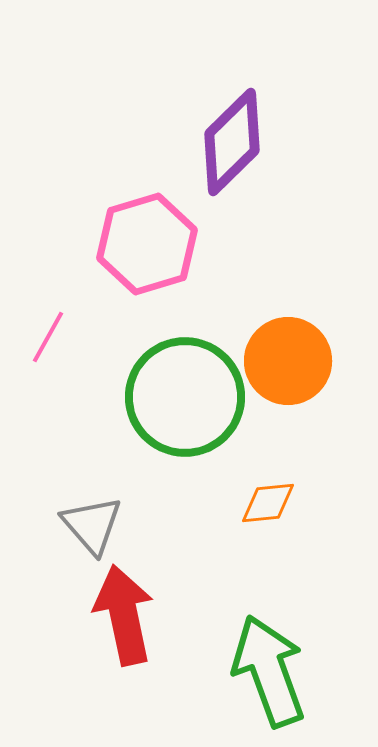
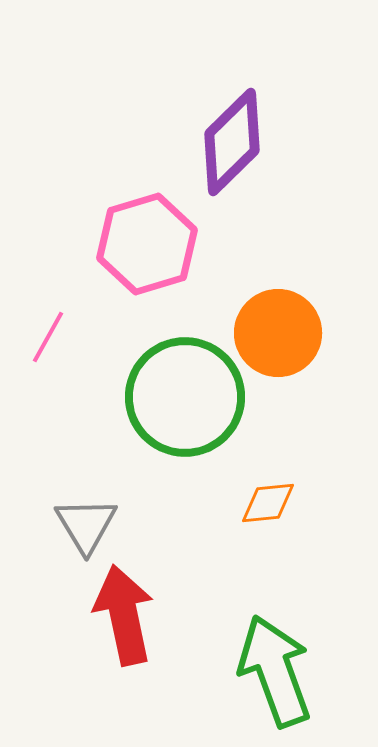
orange circle: moved 10 px left, 28 px up
gray triangle: moved 6 px left; rotated 10 degrees clockwise
green arrow: moved 6 px right
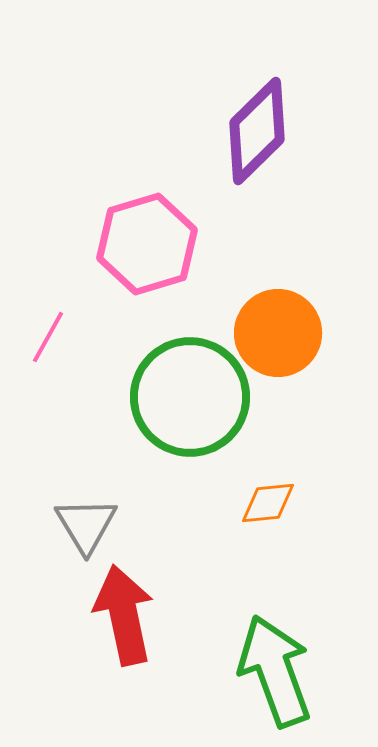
purple diamond: moved 25 px right, 11 px up
green circle: moved 5 px right
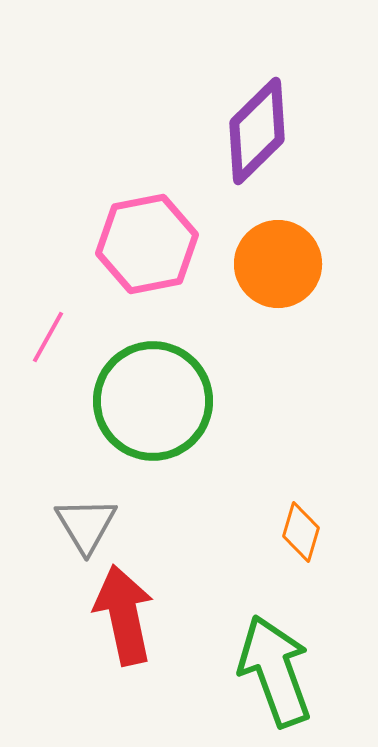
pink hexagon: rotated 6 degrees clockwise
orange circle: moved 69 px up
green circle: moved 37 px left, 4 px down
orange diamond: moved 33 px right, 29 px down; rotated 68 degrees counterclockwise
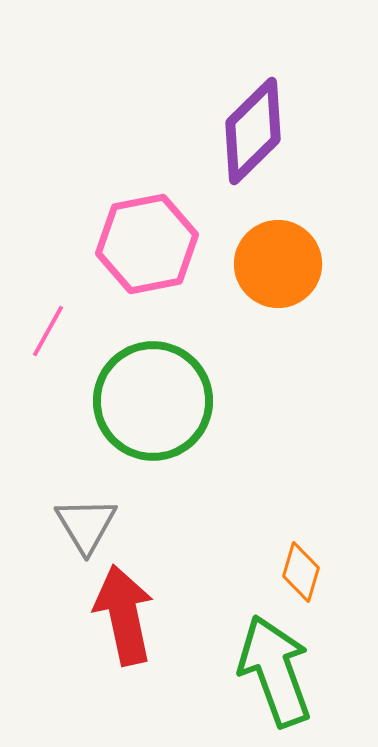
purple diamond: moved 4 px left
pink line: moved 6 px up
orange diamond: moved 40 px down
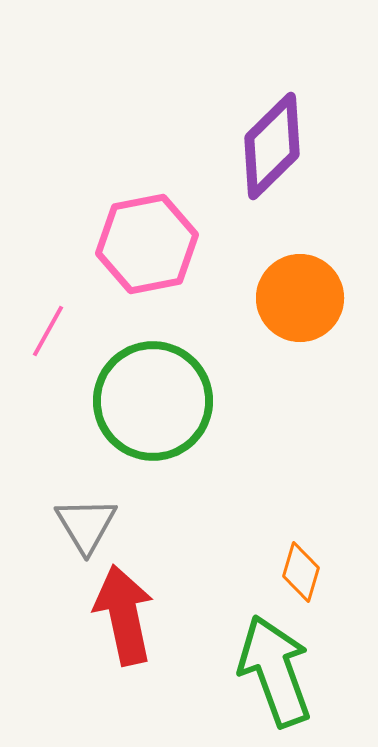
purple diamond: moved 19 px right, 15 px down
orange circle: moved 22 px right, 34 px down
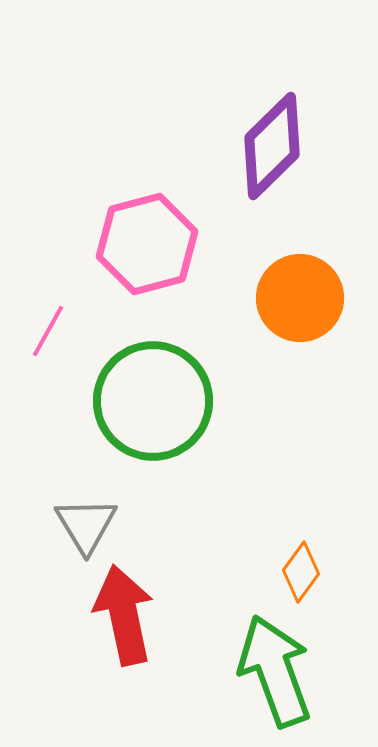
pink hexagon: rotated 4 degrees counterclockwise
orange diamond: rotated 20 degrees clockwise
